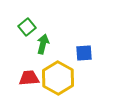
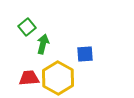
blue square: moved 1 px right, 1 px down
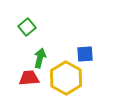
green arrow: moved 3 px left, 14 px down
yellow hexagon: moved 8 px right
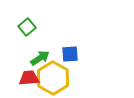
blue square: moved 15 px left
green arrow: rotated 42 degrees clockwise
yellow hexagon: moved 13 px left
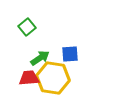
yellow hexagon: rotated 20 degrees counterclockwise
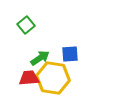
green square: moved 1 px left, 2 px up
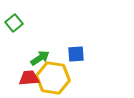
green square: moved 12 px left, 2 px up
blue square: moved 6 px right
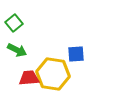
green arrow: moved 23 px left, 8 px up; rotated 60 degrees clockwise
yellow hexagon: moved 4 px up
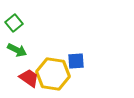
blue square: moved 7 px down
red trapezoid: rotated 40 degrees clockwise
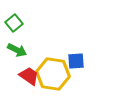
red trapezoid: moved 2 px up
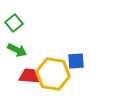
red trapezoid: rotated 30 degrees counterclockwise
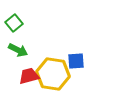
green arrow: moved 1 px right
red trapezoid: rotated 20 degrees counterclockwise
